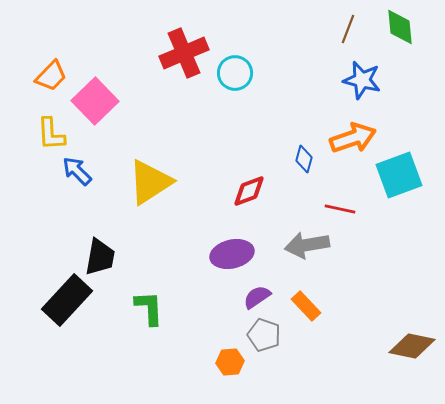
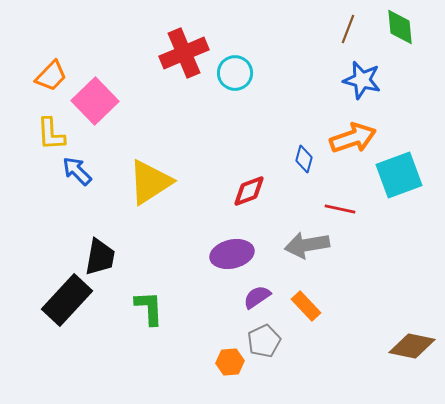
gray pentagon: moved 6 px down; rotated 28 degrees clockwise
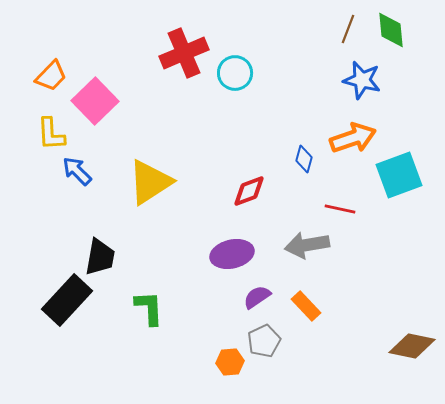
green diamond: moved 9 px left, 3 px down
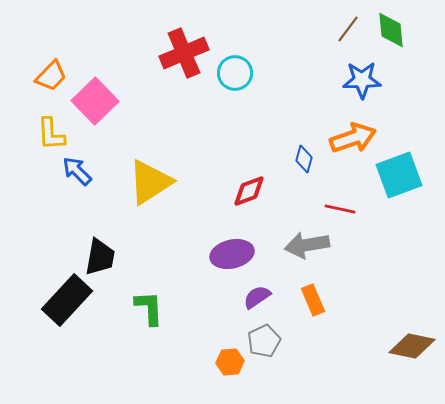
brown line: rotated 16 degrees clockwise
blue star: rotated 15 degrees counterclockwise
orange rectangle: moved 7 px right, 6 px up; rotated 20 degrees clockwise
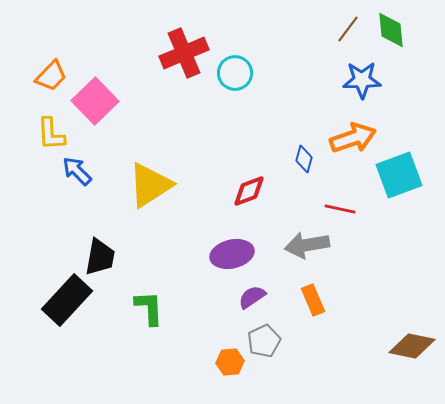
yellow triangle: moved 3 px down
purple semicircle: moved 5 px left
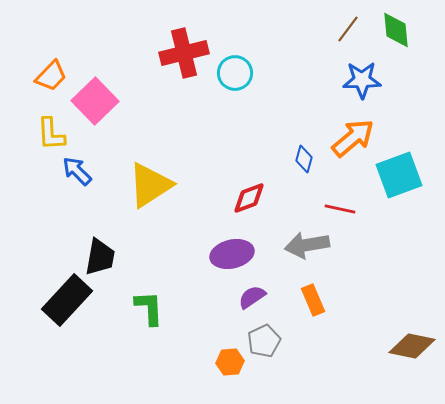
green diamond: moved 5 px right
red cross: rotated 9 degrees clockwise
orange arrow: rotated 21 degrees counterclockwise
red diamond: moved 7 px down
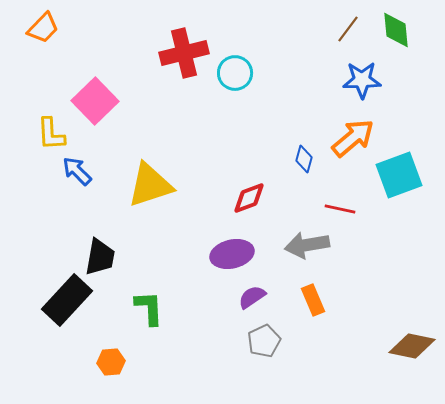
orange trapezoid: moved 8 px left, 48 px up
yellow triangle: rotated 15 degrees clockwise
orange hexagon: moved 119 px left
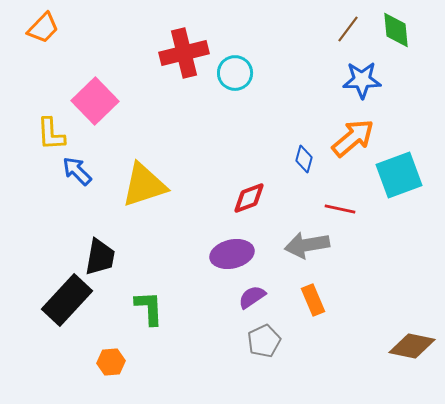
yellow triangle: moved 6 px left
